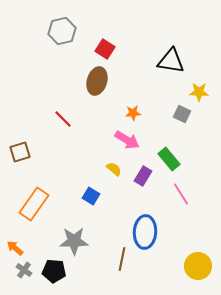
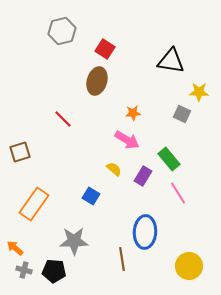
pink line: moved 3 px left, 1 px up
brown line: rotated 20 degrees counterclockwise
yellow circle: moved 9 px left
gray cross: rotated 21 degrees counterclockwise
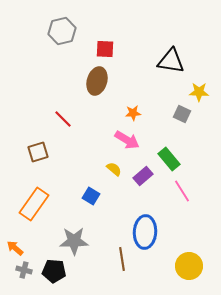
red square: rotated 30 degrees counterclockwise
brown square: moved 18 px right
purple rectangle: rotated 18 degrees clockwise
pink line: moved 4 px right, 2 px up
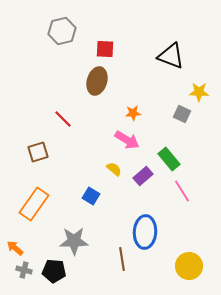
black triangle: moved 5 px up; rotated 12 degrees clockwise
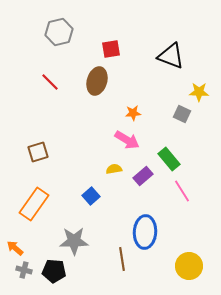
gray hexagon: moved 3 px left, 1 px down
red square: moved 6 px right; rotated 12 degrees counterclockwise
red line: moved 13 px left, 37 px up
yellow semicircle: rotated 49 degrees counterclockwise
blue square: rotated 18 degrees clockwise
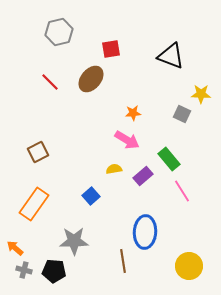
brown ellipse: moved 6 px left, 2 px up; rotated 24 degrees clockwise
yellow star: moved 2 px right, 2 px down
brown square: rotated 10 degrees counterclockwise
brown line: moved 1 px right, 2 px down
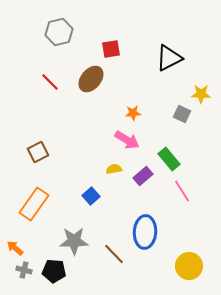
black triangle: moved 2 px left, 2 px down; rotated 48 degrees counterclockwise
brown line: moved 9 px left, 7 px up; rotated 35 degrees counterclockwise
